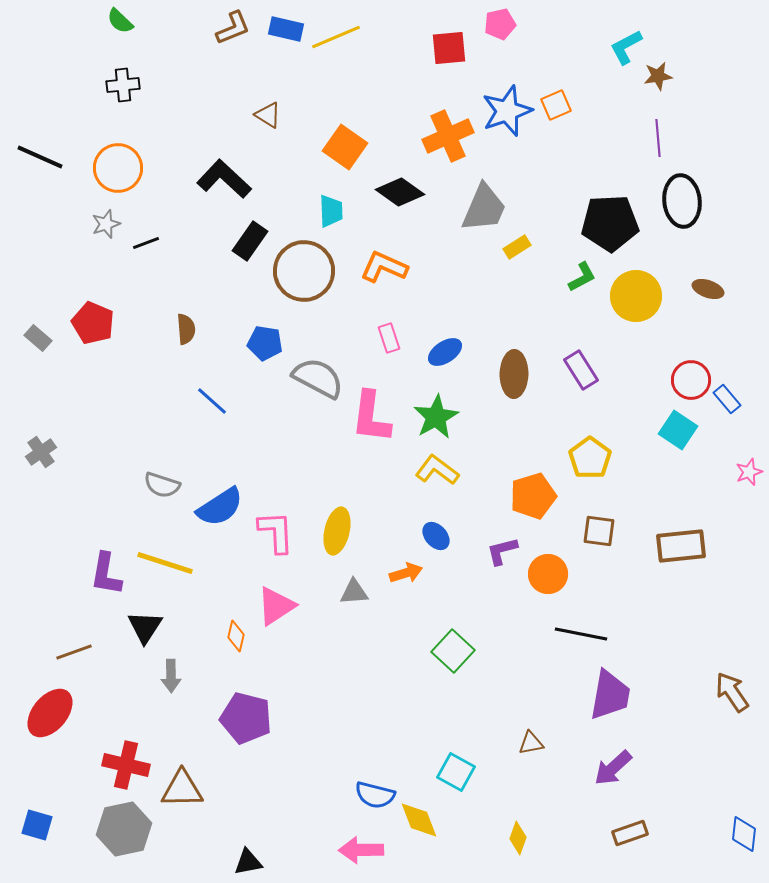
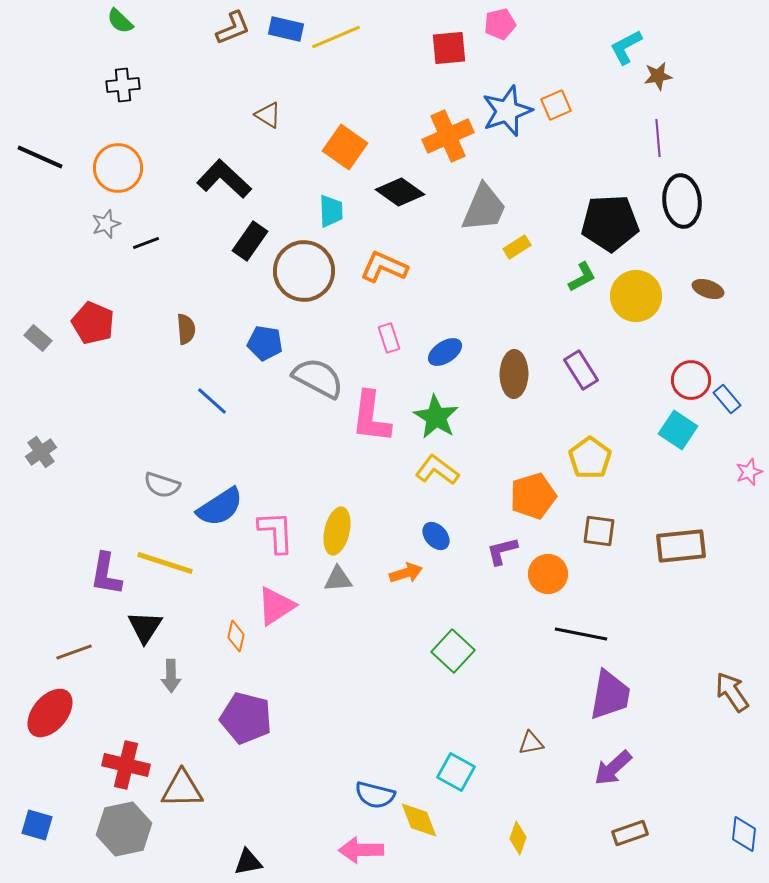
green star at (436, 417): rotated 12 degrees counterclockwise
gray triangle at (354, 592): moved 16 px left, 13 px up
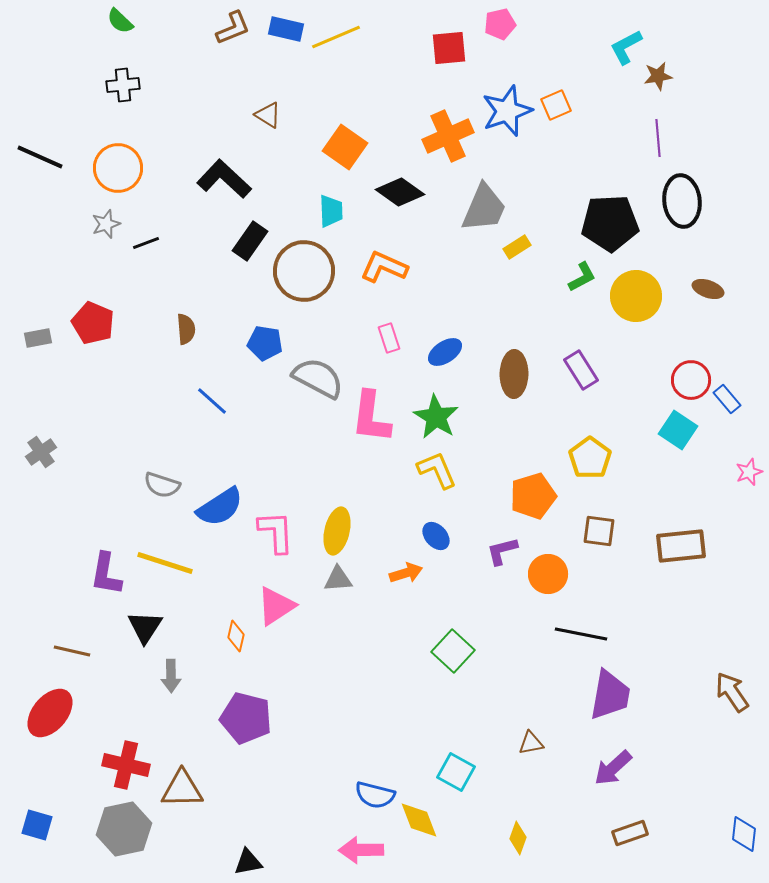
gray rectangle at (38, 338): rotated 52 degrees counterclockwise
yellow L-shape at (437, 470): rotated 30 degrees clockwise
brown line at (74, 652): moved 2 px left, 1 px up; rotated 33 degrees clockwise
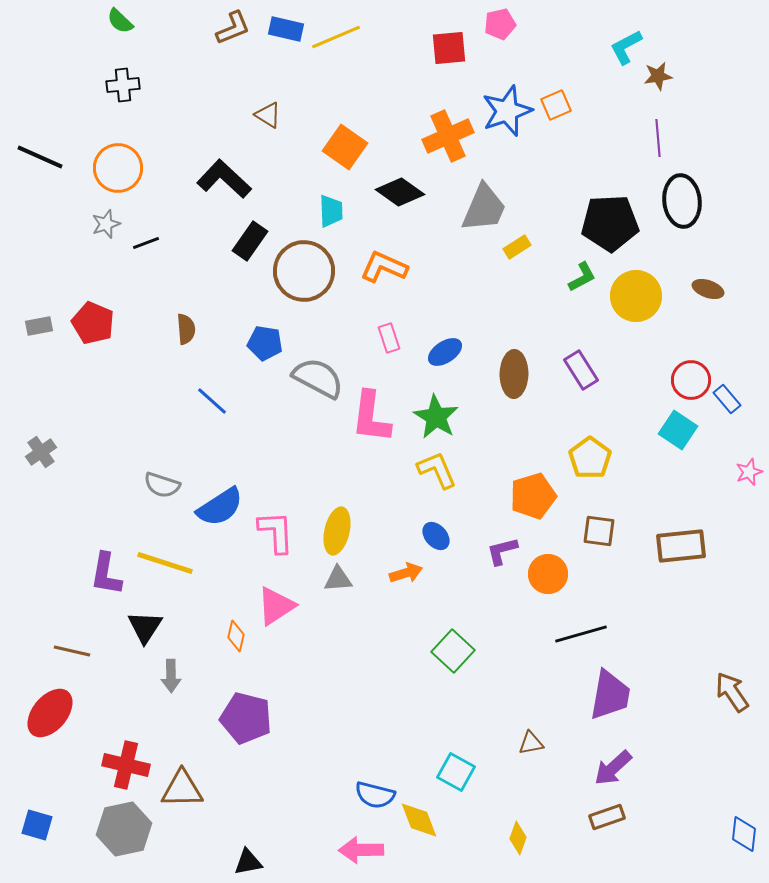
gray rectangle at (38, 338): moved 1 px right, 12 px up
black line at (581, 634): rotated 27 degrees counterclockwise
brown rectangle at (630, 833): moved 23 px left, 16 px up
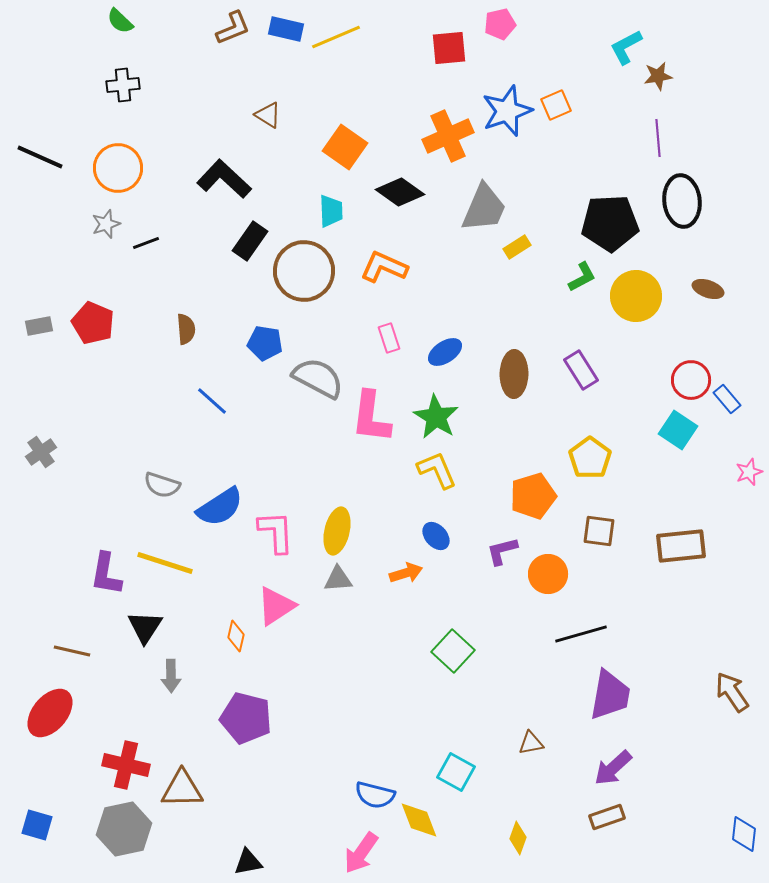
pink arrow at (361, 850): moved 3 px down; rotated 54 degrees counterclockwise
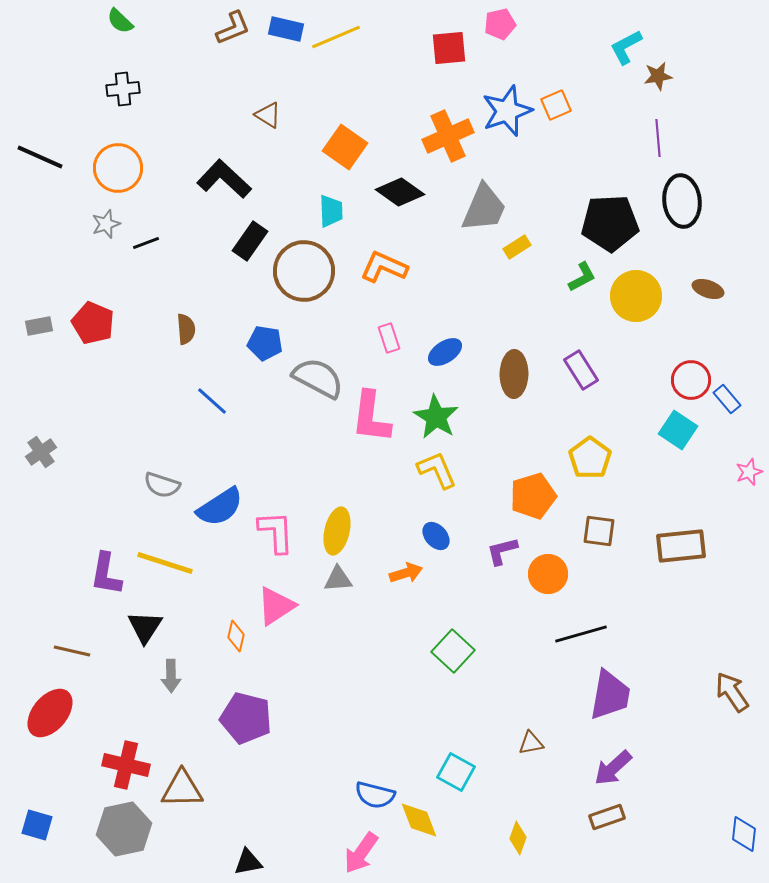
black cross at (123, 85): moved 4 px down
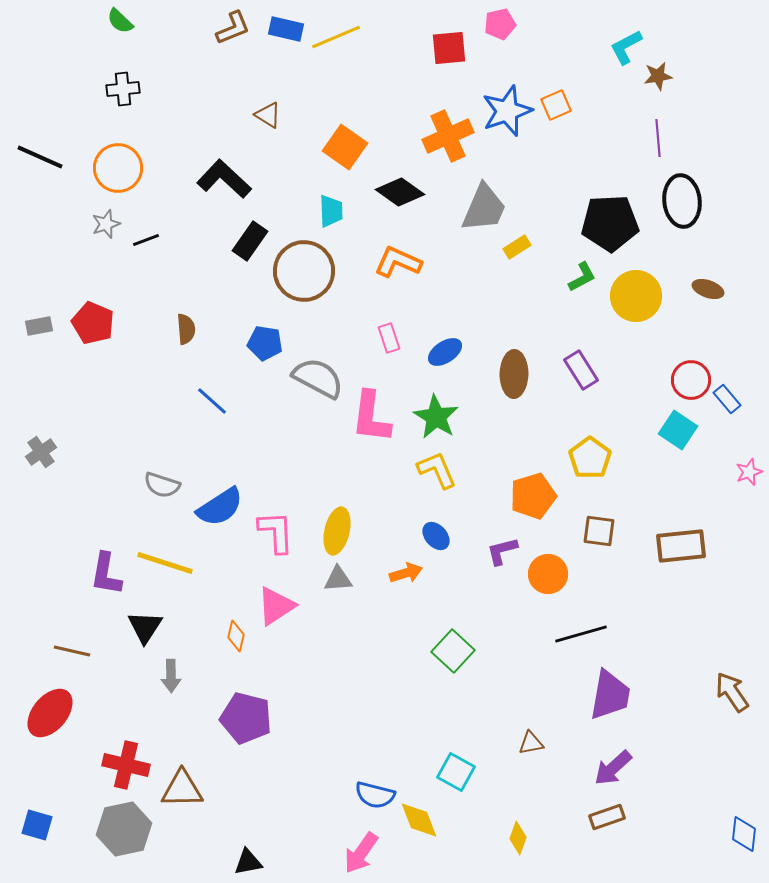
black line at (146, 243): moved 3 px up
orange L-shape at (384, 267): moved 14 px right, 5 px up
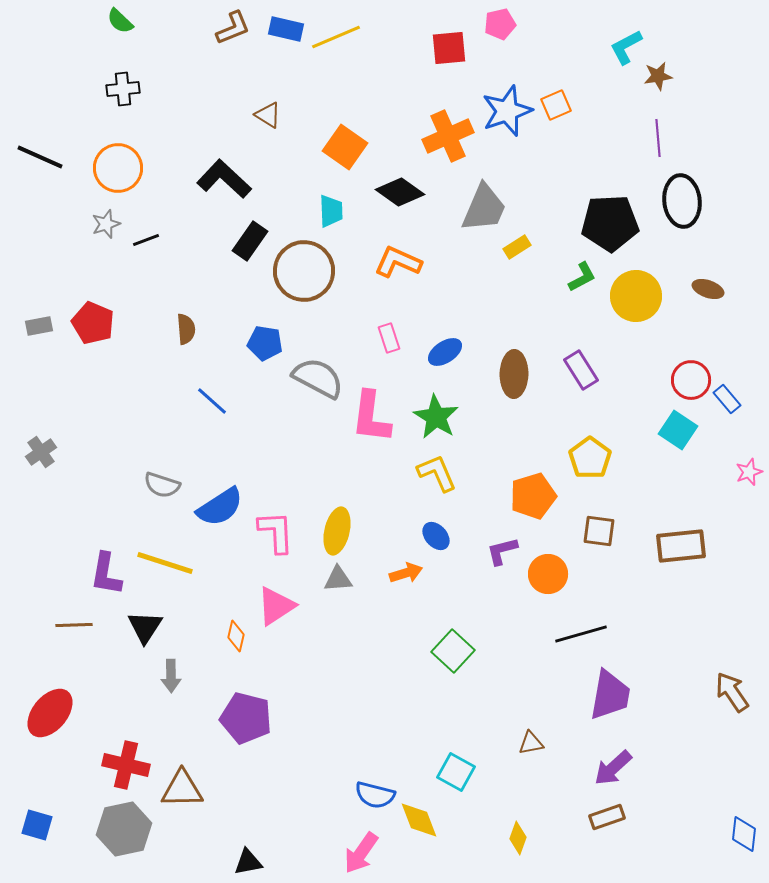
yellow L-shape at (437, 470): moved 3 px down
brown line at (72, 651): moved 2 px right, 26 px up; rotated 15 degrees counterclockwise
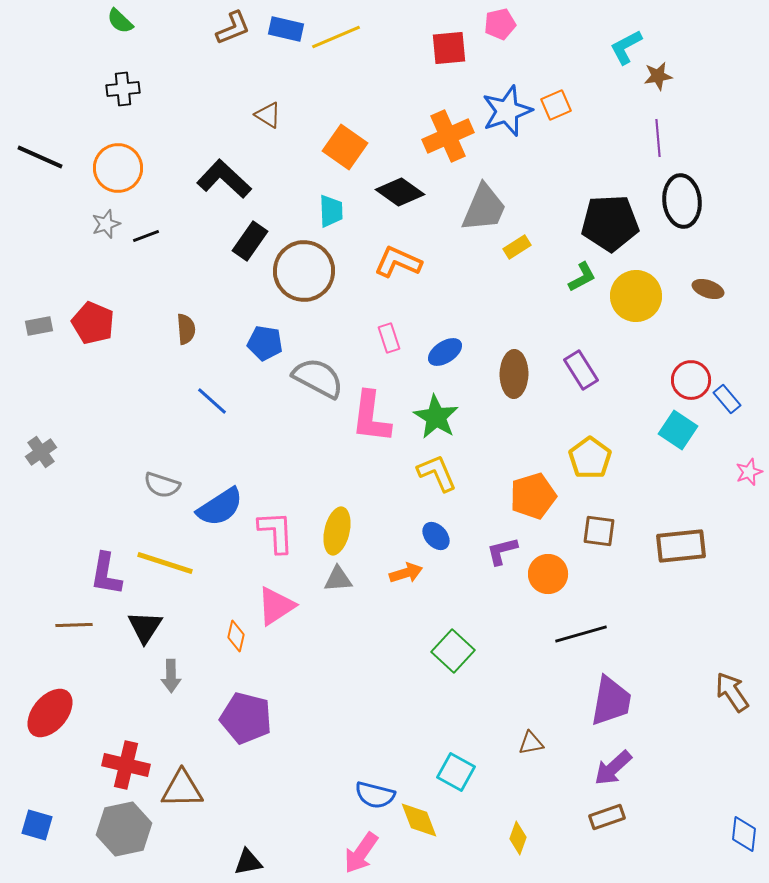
black line at (146, 240): moved 4 px up
purple trapezoid at (610, 695): moved 1 px right, 6 px down
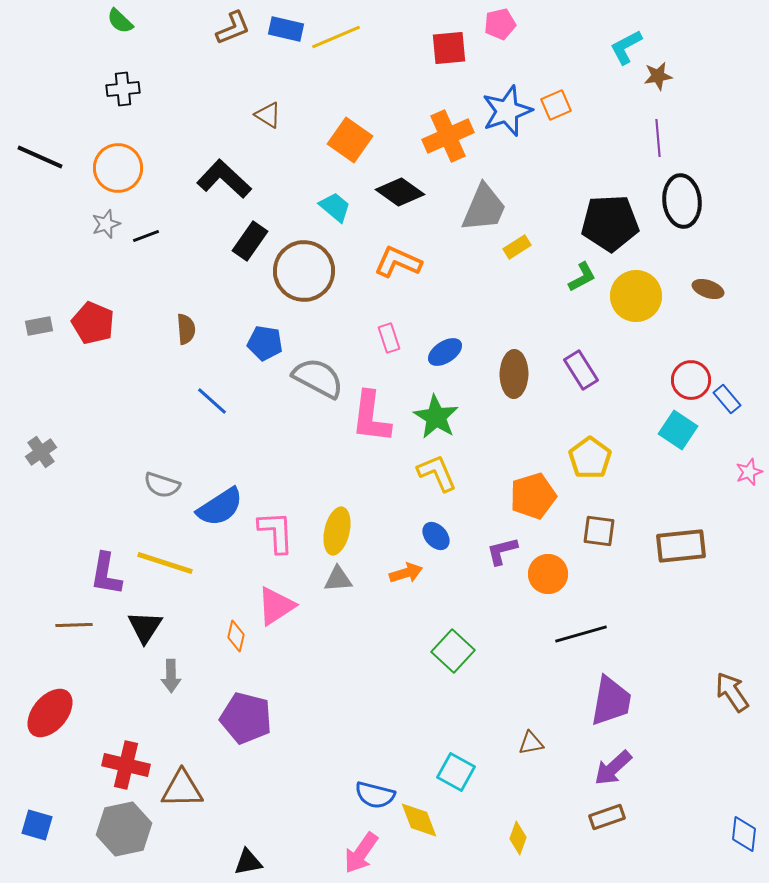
orange square at (345, 147): moved 5 px right, 7 px up
cyan trapezoid at (331, 211): moved 4 px right, 4 px up; rotated 48 degrees counterclockwise
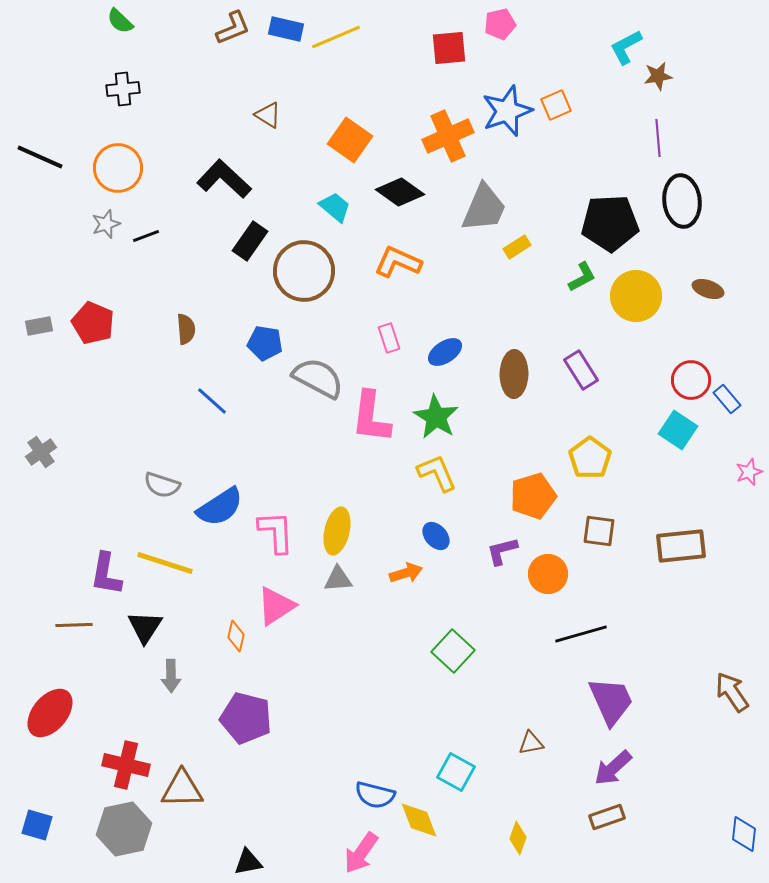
purple trapezoid at (611, 701): rotated 34 degrees counterclockwise
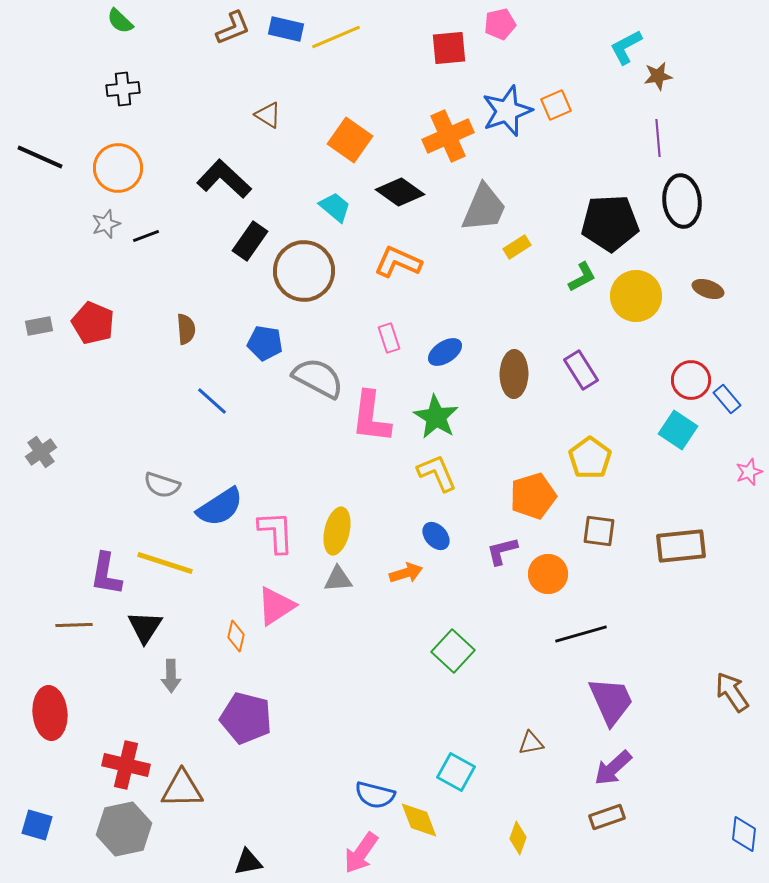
red ellipse at (50, 713): rotated 45 degrees counterclockwise
